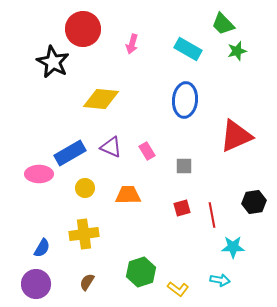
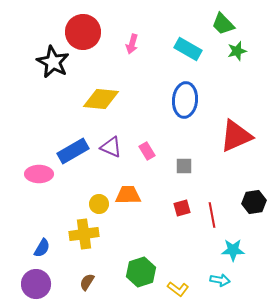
red circle: moved 3 px down
blue rectangle: moved 3 px right, 2 px up
yellow circle: moved 14 px right, 16 px down
cyan star: moved 3 px down
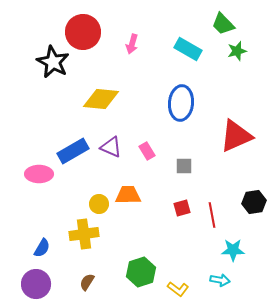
blue ellipse: moved 4 px left, 3 px down
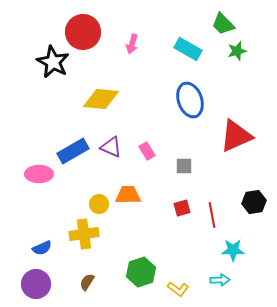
blue ellipse: moved 9 px right, 3 px up; rotated 24 degrees counterclockwise
blue semicircle: rotated 36 degrees clockwise
cyan arrow: rotated 12 degrees counterclockwise
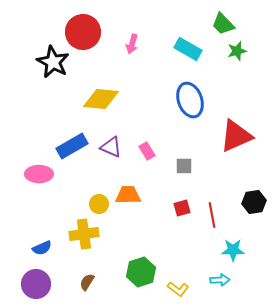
blue rectangle: moved 1 px left, 5 px up
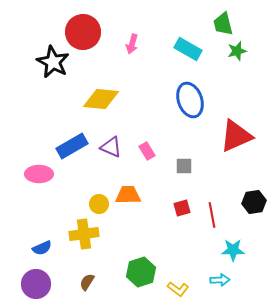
green trapezoid: rotated 30 degrees clockwise
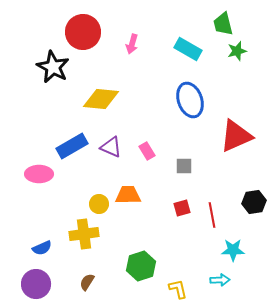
black star: moved 5 px down
green hexagon: moved 6 px up
yellow L-shape: rotated 140 degrees counterclockwise
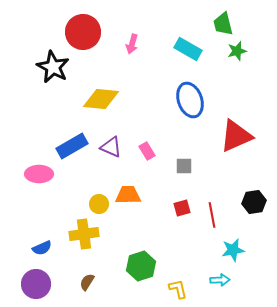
cyan star: rotated 10 degrees counterclockwise
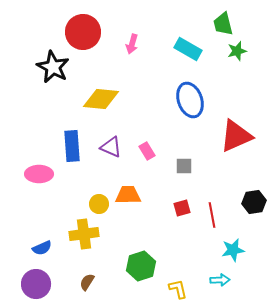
blue rectangle: rotated 64 degrees counterclockwise
